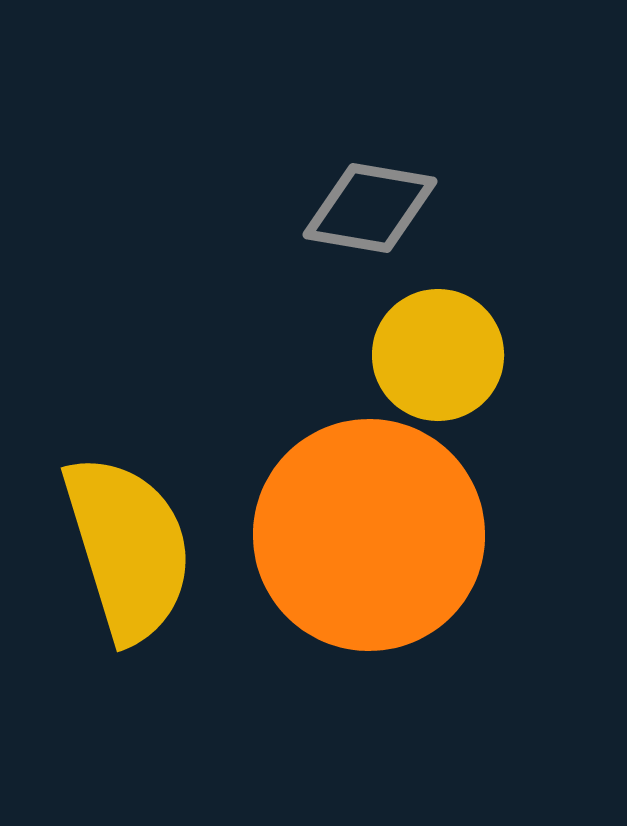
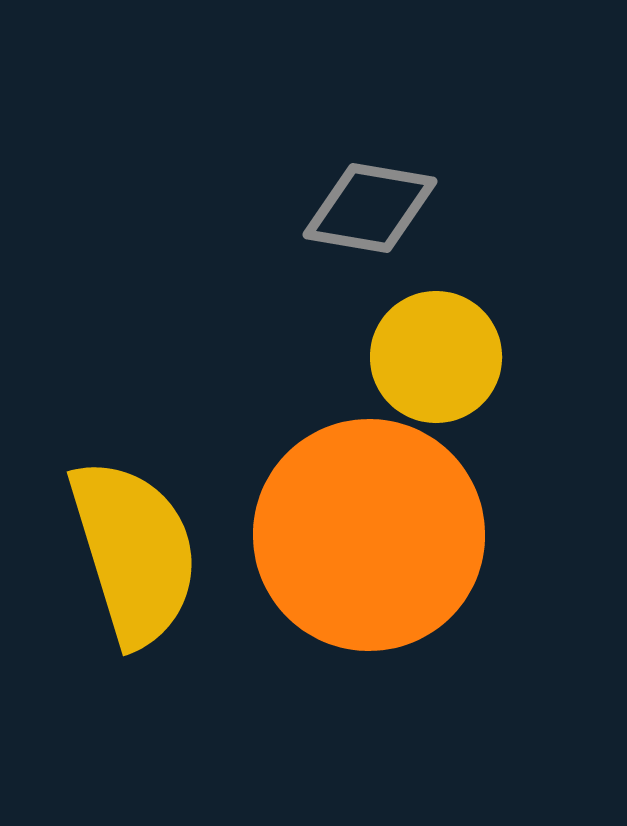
yellow circle: moved 2 px left, 2 px down
yellow semicircle: moved 6 px right, 4 px down
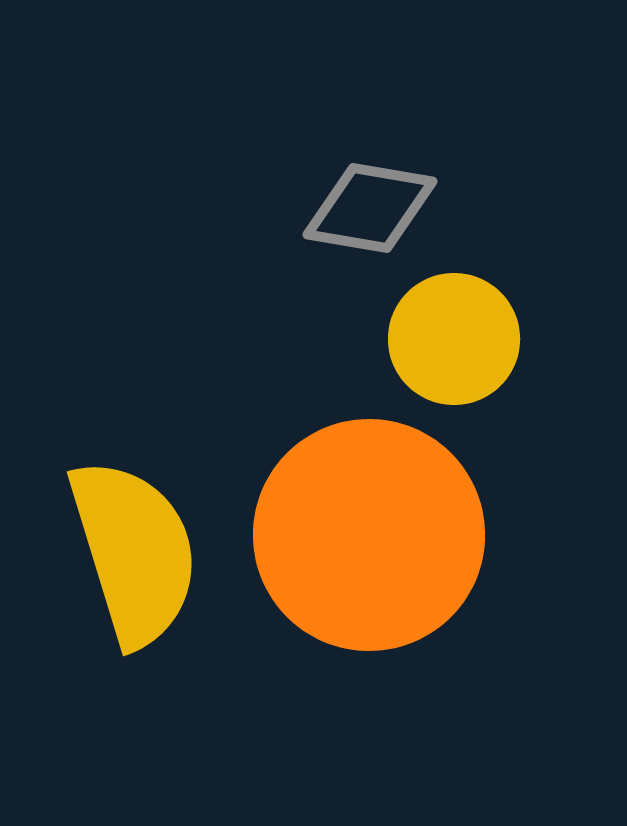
yellow circle: moved 18 px right, 18 px up
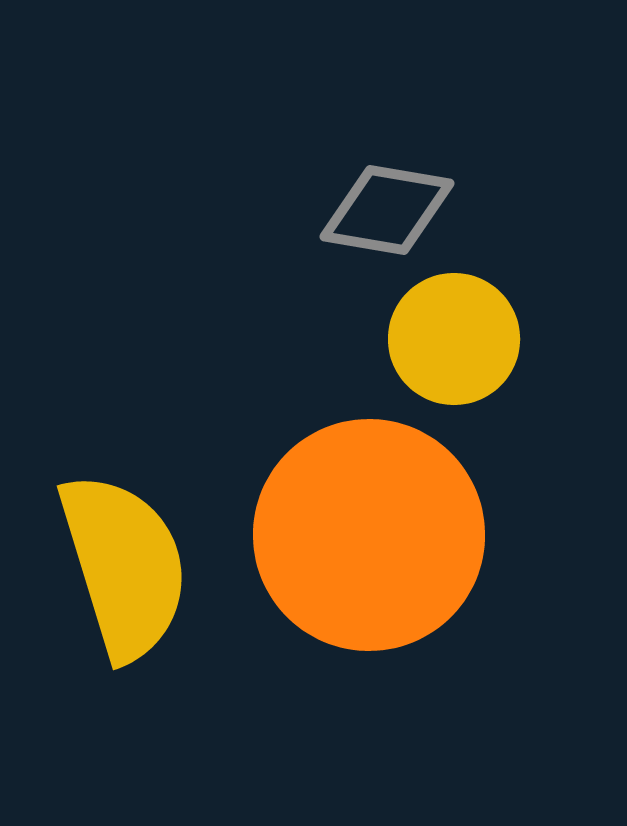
gray diamond: moved 17 px right, 2 px down
yellow semicircle: moved 10 px left, 14 px down
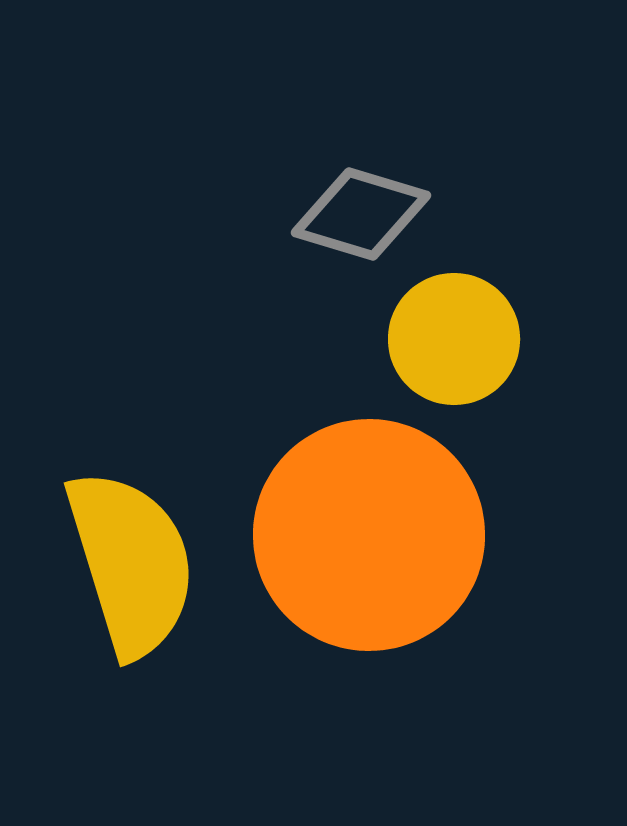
gray diamond: moved 26 px left, 4 px down; rotated 7 degrees clockwise
yellow semicircle: moved 7 px right, 3 px up
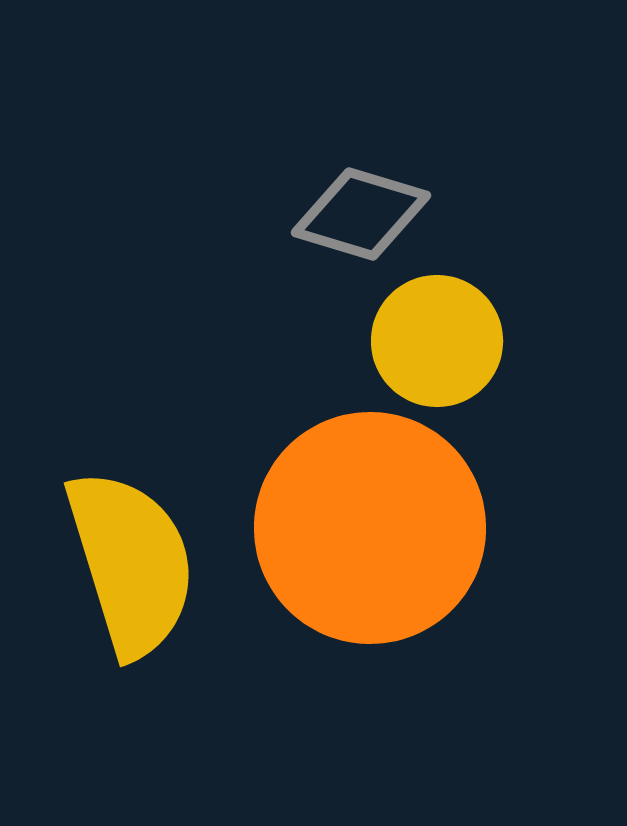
yellow circle: moved 17 px left, 2 px down
orange circle: moved 1 px right, 7 px up
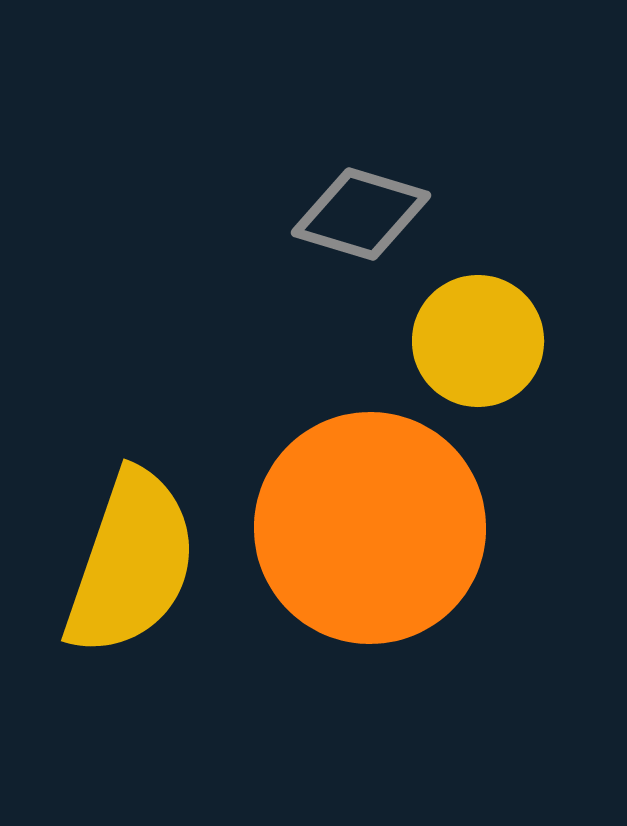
yellow circle: moved 41 px right
yellow semicircle: rotated 36 degrees clockwise
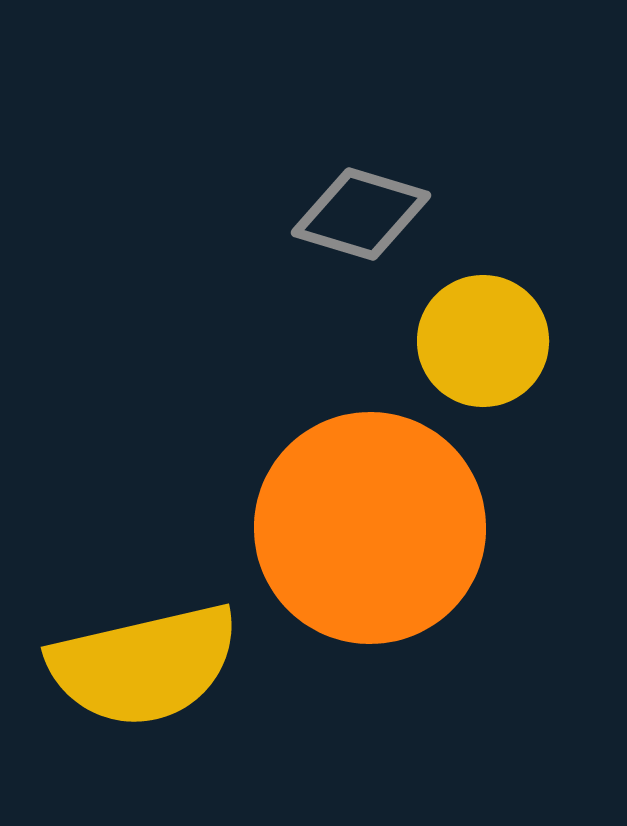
yellow circle: moved 5 px right
yellow semicircle: moved 13 px right, 102 px down; rotated 58 degrees clockwise
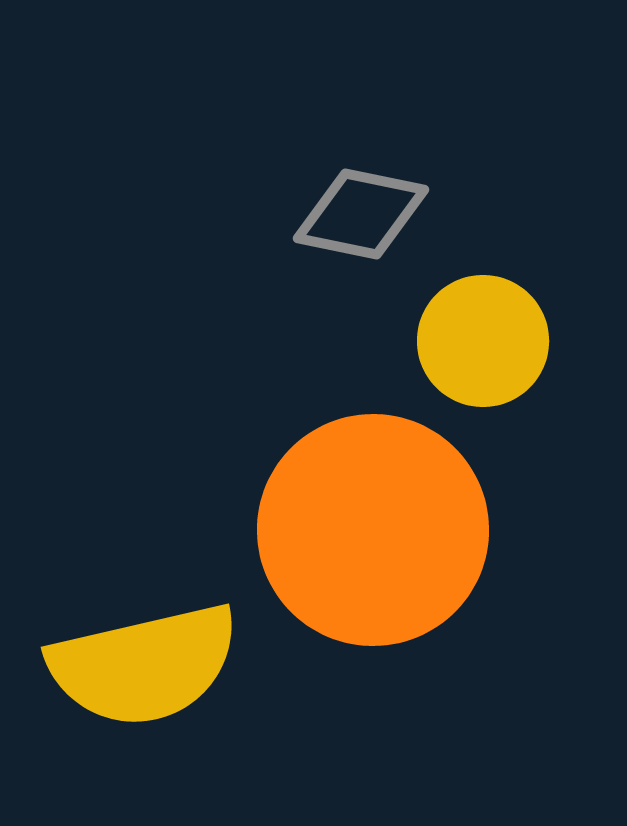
gray diamond: rotated 5 degrees counterclockwise
orange circle: moved 3 px right, 2 px down
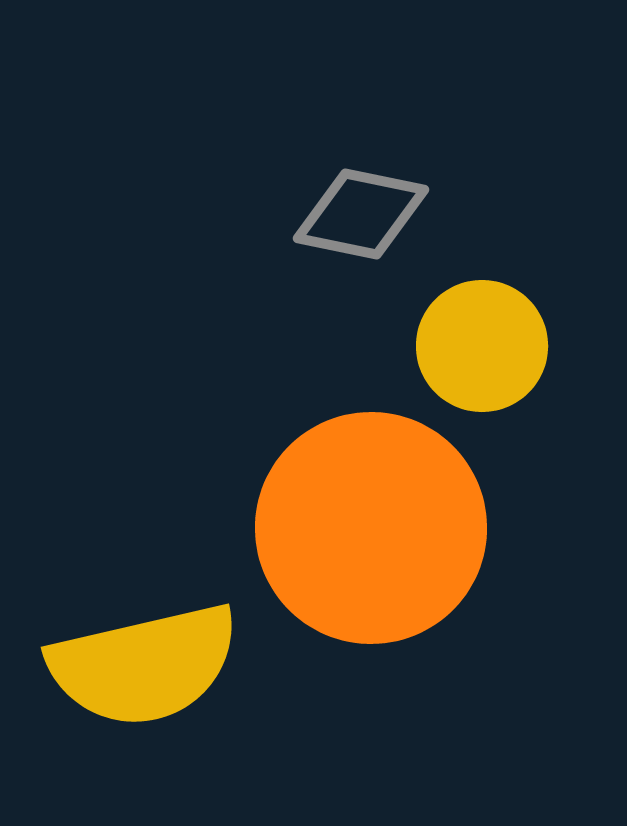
yellow circle: moved 1 px left, 5 px down
orange circle: moved 2 px left, 2 px up
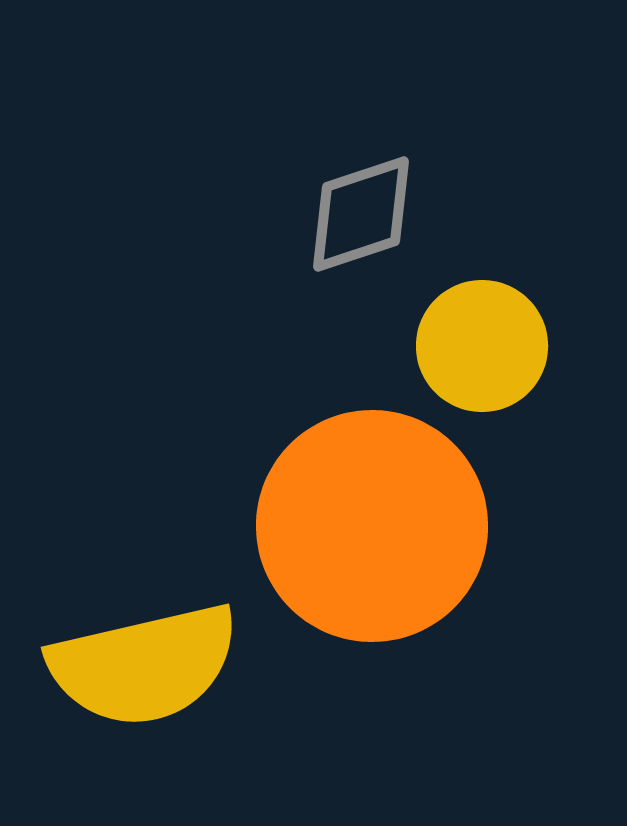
gray diamond: rotated 30 degrees counterclockwise
orange circle: moved 1 px right, 2 px up
